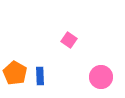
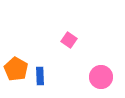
orange pentagon: moved 1 px right, 4 px up
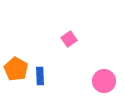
pink square: moved 1 px up; rotated 21 degrees clockwise
pink circle: moved 3 px right, 4 px down
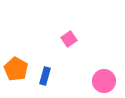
blue rectangle: moved 5 px right; rotated 18 degrees clockwise
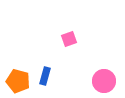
pink square: rotated 14 degrees clockwise
orange pentagon: moved 2 px right, 12 px down; rotated 15 degrees counterclockwise
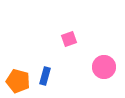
pink circle: moved 14 px up
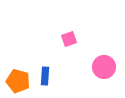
blue rectangle: rotated 12 degrees counterclockwise
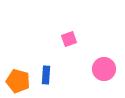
pink circle: moved 2 px down
blue rectangle: moved 1 px right, 1 px up
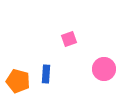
blue rectangle: moved 1 px up
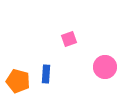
pink circle: moved 1 px right, 2 px up
